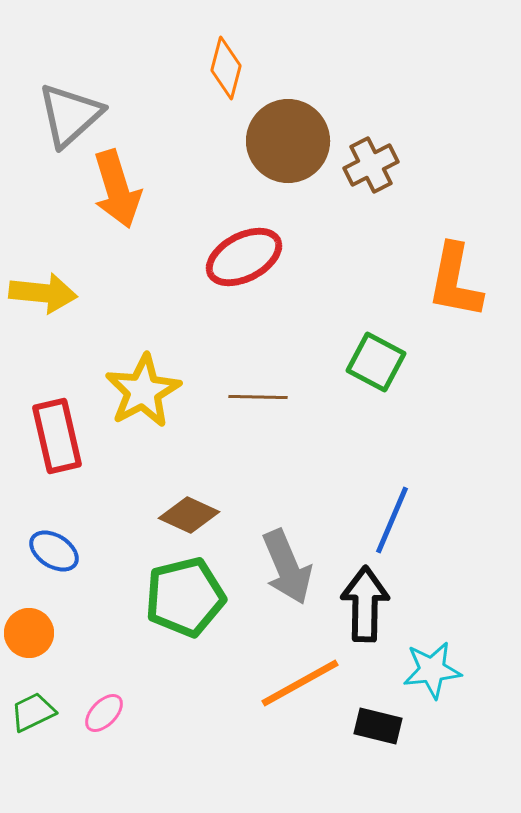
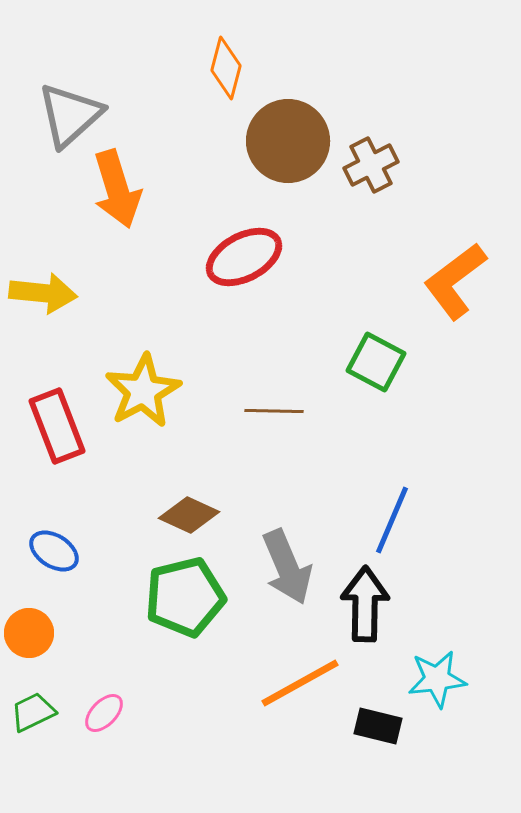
orange L-shape: rotated 42 degrees clockwise
brown line: moved 16 px right, 14 px down
red rectangle: moved 10 px up; rotated 8 degrees counterclockwise
cyan star: moved 5 px right, 9 px down
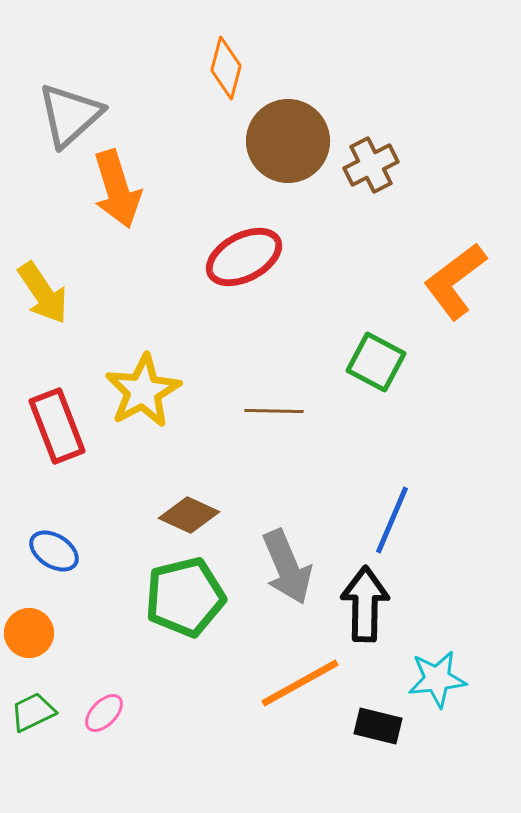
yellow arrow: rotated 50 degrees clockwise
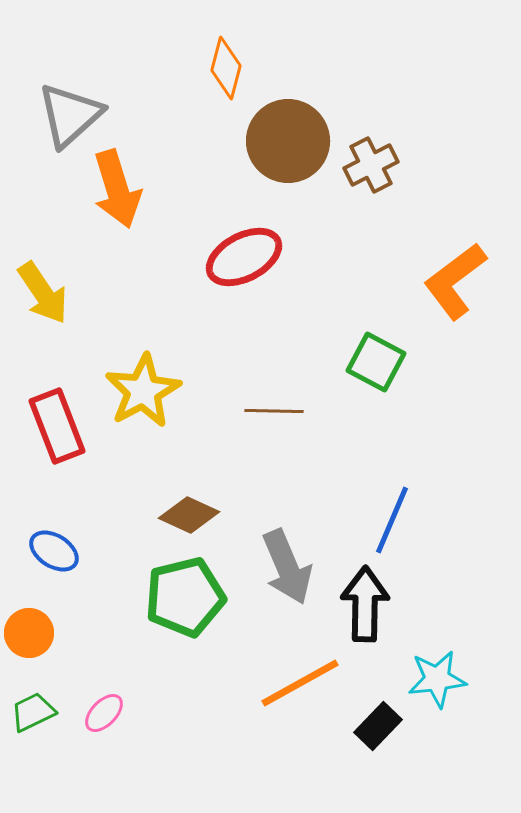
black rectangle: rotated 60 degrees counterclockwise
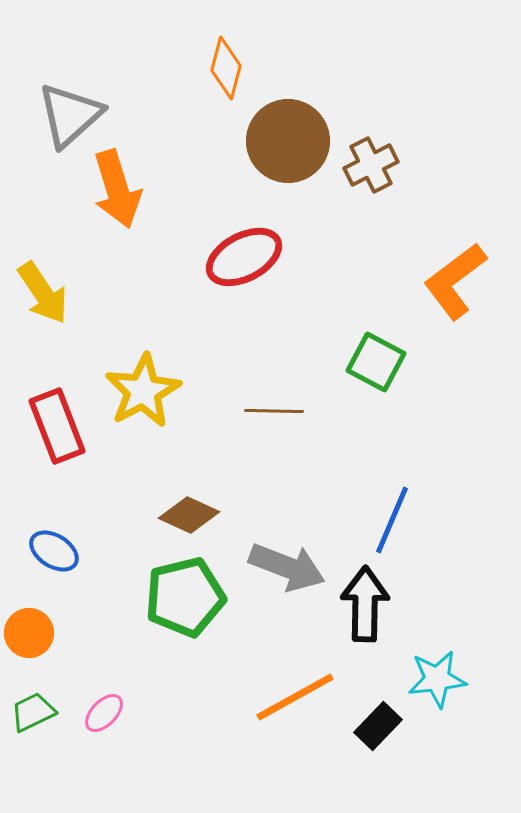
gray arrow: rotated 46 degrees counterclockwise
orange line: moved 5 px left, 14 px down
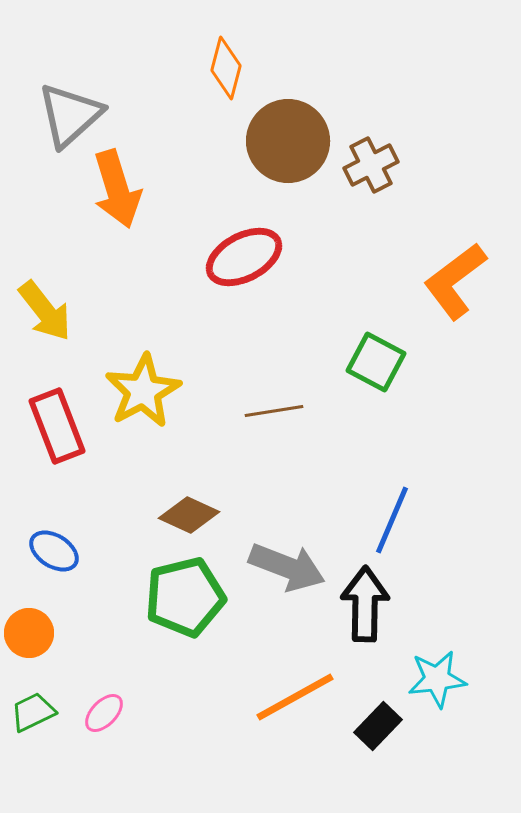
yellow arrow: moved 2 px right, 18 px down; rotated 4 degrees counterclockwise
brown line: rotated 10 degrees counterclockwise
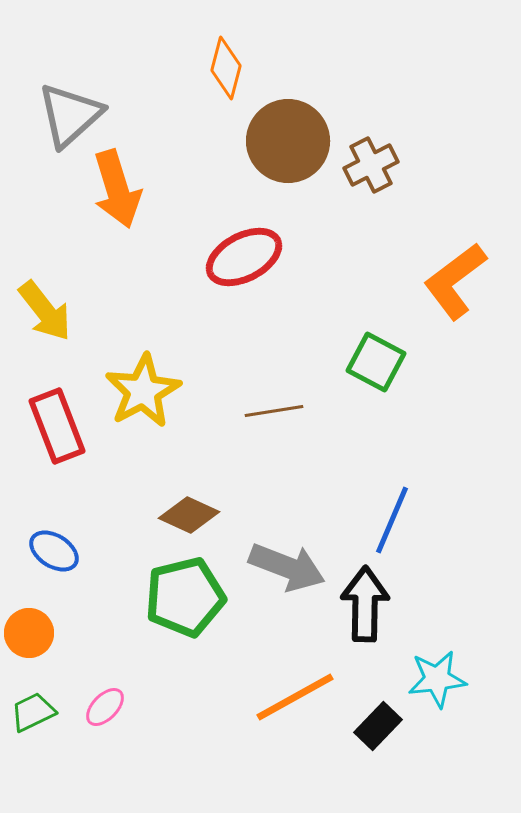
pink ellipse: moved 1 px right, 6 px up
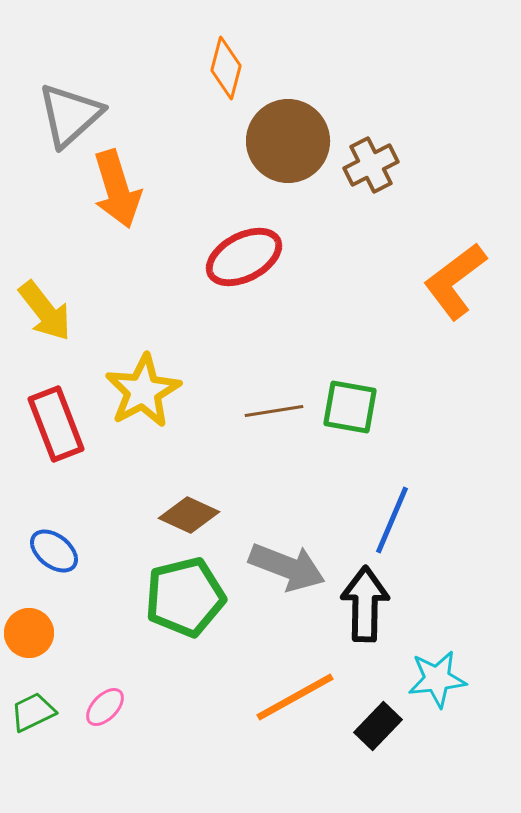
green square: moved 26 px left, 45 px down; rotated 18 degrees counterclockwise
red rectangle: moved 1 px left, 2 px up
blue ellipse: rotated 6 degrees clockwise
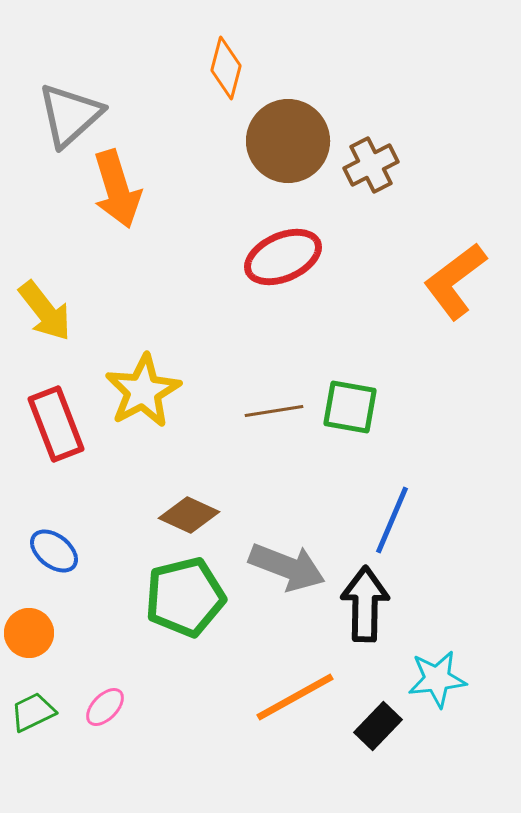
red ellipse: moved 39 px right; rotated 4 degrees clockwise
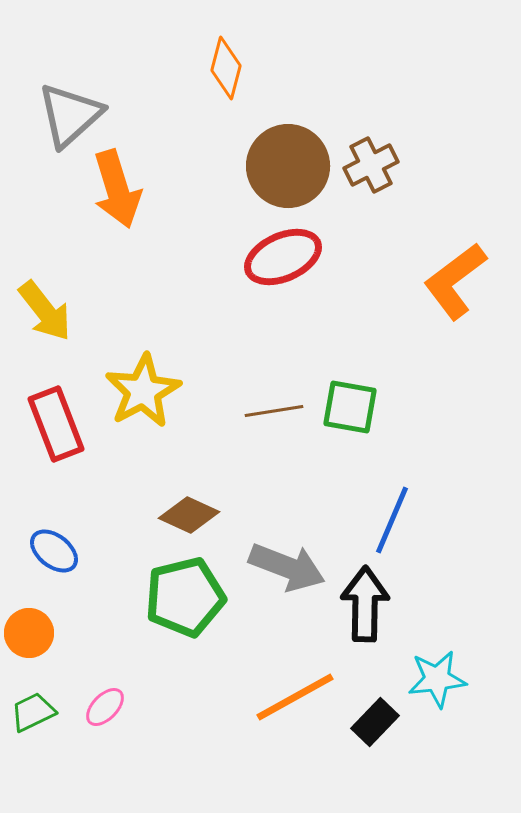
brown circle: moved 25 px down
black rectangle: moved 3 px left, 4 px up
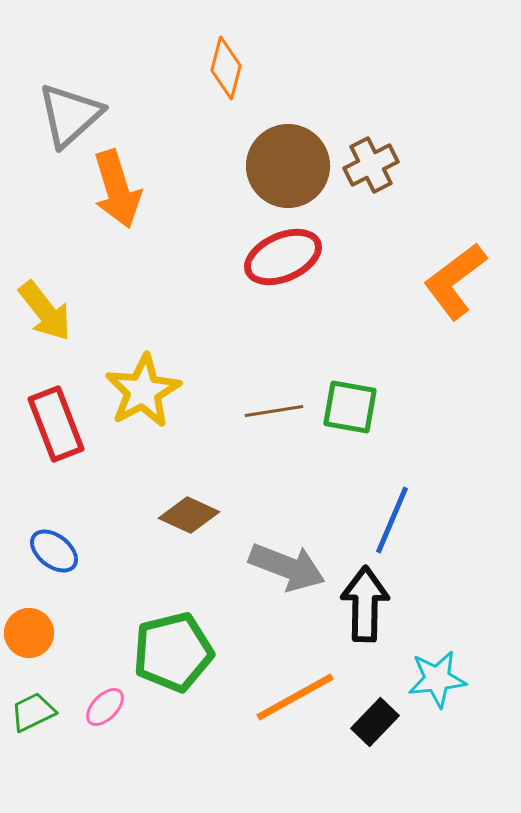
green pentagon: moved 12 px left, 55 px down
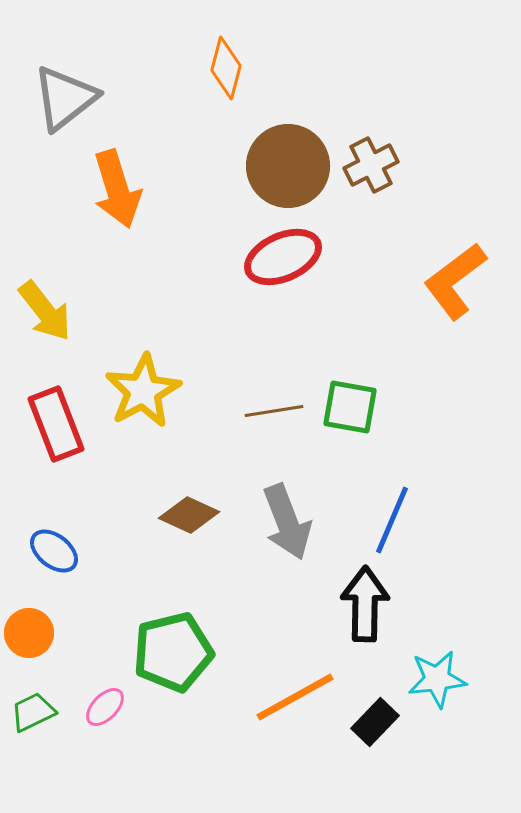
gray triangle: moved 5 px left, 17 px up; rotated 4 degrees clockwise
gray arrow: moved 45 px up; rotated 48 degrees clockwise
